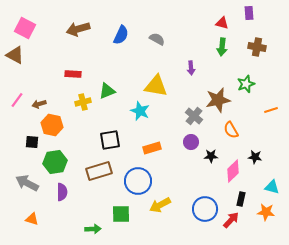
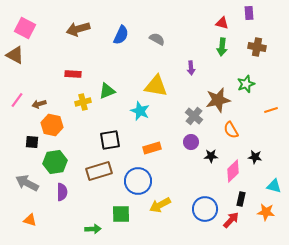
cyan triangle at (272, 187): moved 2 px right, 1 px up
orange triangle at (32, 219): moved 2 px left, 1 px down
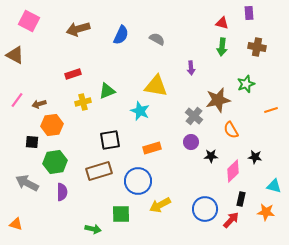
pink square at (25, 28): moved 4 px right, 7 px up
red rectangle at (73, 74): rotated 21 degrees counterclockwise
orange hexagon at (52, 125): rotated 20 degrees counterclockwise
orange triangle at (30, 220): moved 14 px left, 4 px down
green arrow at (93, 229): rotated 14 degrees clockwise
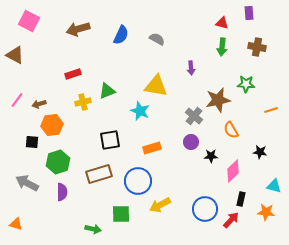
green star at (246, 84): rotated 24 degrees clockwise
black star at (255, 157): moved 5 px right, 5 px up
green hexagon at (55, 162): moved 3 px right; rotated 10 degrees counterclockwise
brown rectangle at (99, 171): moved 3 px down
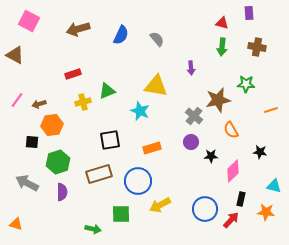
gray semicircle at (157, 39): rotated 21 degrees clockwise
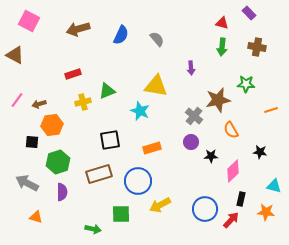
purple rectangle at (249, 13): rotated 40 degrees counterclockwise
orange triangle at (16, 224): moved 20 px right, 7 px up
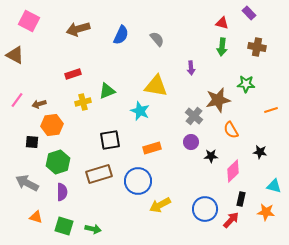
green square at (121, 214): moved 57 px left, 12 px down; rotated 18 degrees clockwise
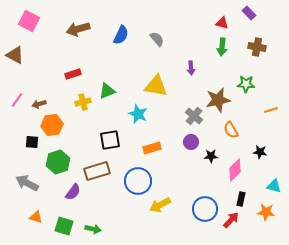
cyan star at (140, 111): moved 2 px left, 3 px down
pink diamond at (233, 171): moved 2 px right, 1 px up
brown rectangle at (99, 174): moved 2 px left, 3 px up
purple semicircle at (62, 192): moved 11 px right; rotated 36 degrees clockwise
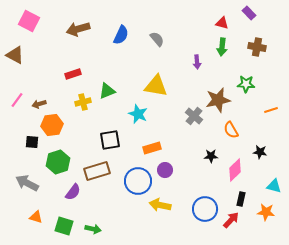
purple arrow at (191, 68): moved 6 px right, 6 px up
purple circle at (191, 142): moved 26 px left, 28 px down
yellow arrow at (160, 205): rotated 40 degrees clockwise
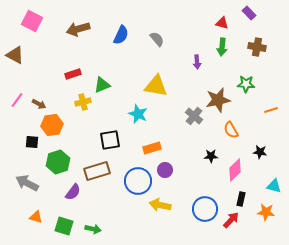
pink square at (29, 21): moved 3 px right
green triangle at (107, 91): moved 5 px left, 6 px up
brown arrow at (39, 104): rotated 136 degrees counterclockwise
